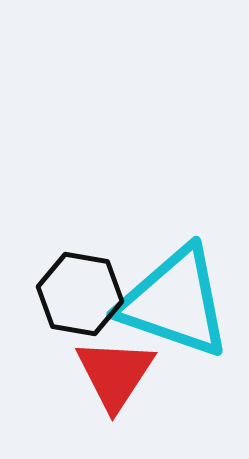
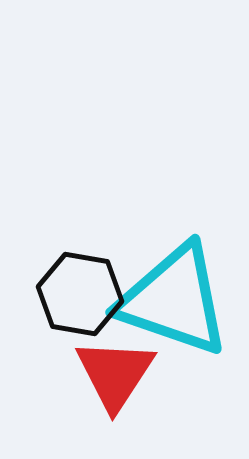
cyan triangle: moved 1 px left, 2 px up
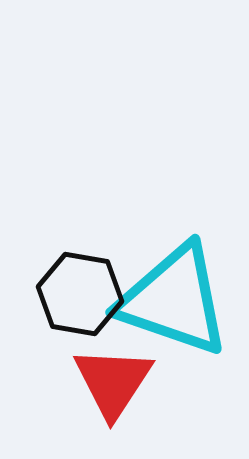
red triangle: moved 2 px left, 8 px down
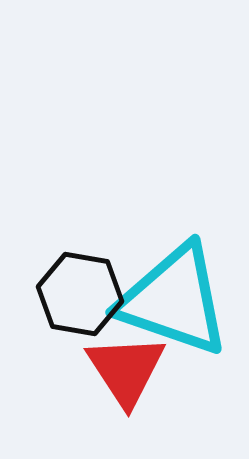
red triangle: moved 13 px right, 12 px up; rotated 6 degrees counterclockwise
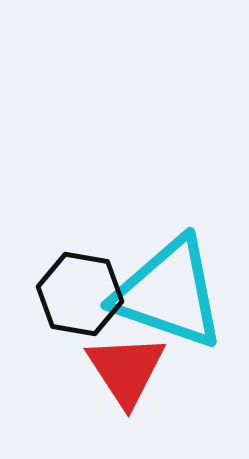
cyan triangle: moved 5 px left, 7 px up
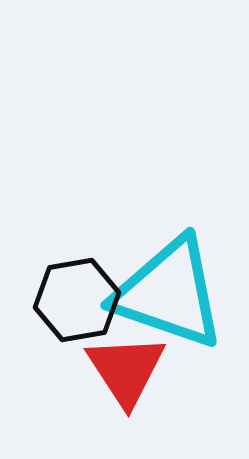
black hexagon: moved 3 px left, 6 px down; rotated 20 degrees counterclockwise
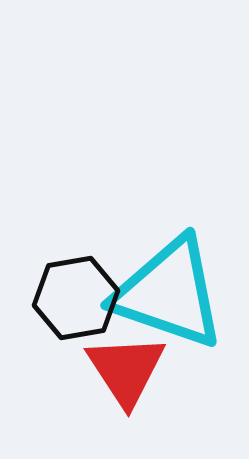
black hexagon: moved 1 px left, 2 px up
